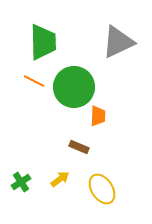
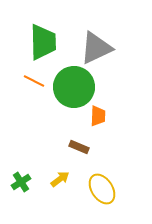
gray triangle: moved 22 px left, 6 px down
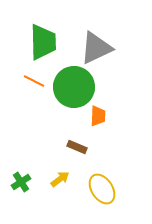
brown rectangle: moved 2 px left
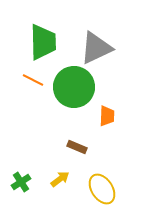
orange line: moved 1 px left, 1 px up
orange trapezoid: moved 9 px right
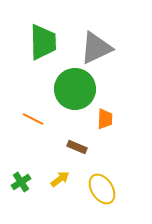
orange line: moved 39 px down
green circle: moved 1 px right, 2 px down
orange trapezoid: moved 2 px left, 3 px down
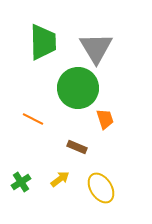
gray triangle: rotated 36 degrees counterclockwise
green circle: moved 3 px right, 1 px up
orange trapezoid: rotated 20 degrees counterclockwise
yellow ellipse: moved 1 px left, 1 px up
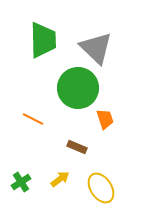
green trapezoid: moved 2 px up
gray triangle: rotated 15 degrees counterclockwise
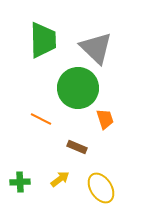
orange line: moved 8 px right
green cross: moved 1 px left; rotated 30 degrees clockwise
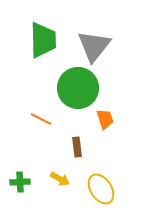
gray triangle: moved 2 px left, 2 px up; rotated 24 degrees clockwise
brown rectangle: rotated 60 degrees clockwise
yellow arrow: rotated 66 degrees clockwise
yellow ellipse: moved 1 px down
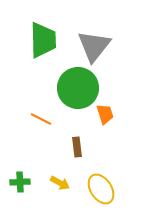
orange trapezoid: moved 5 px up
yellow arrow: moved 4 px down
